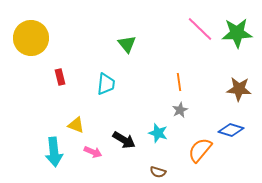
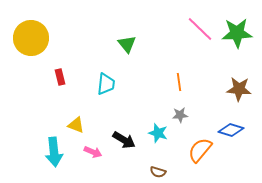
gray star: moved 5 px down; rotated 21 degrees clockwise
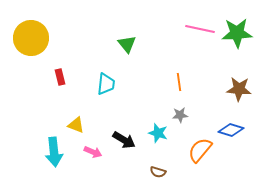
pink line: rotated 32 degrees counterclockwise
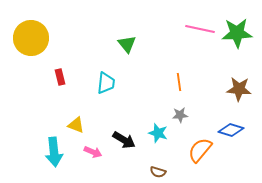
cyan trapezoid: moved 1 px up
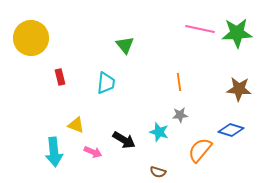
green triangle: moved 2 px left, 1 px down
cyan star: moved 1 px right, 1 px up
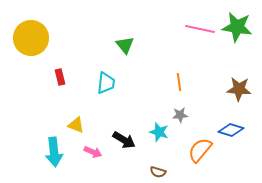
green star: moved 6 px up; rotated 12 degrees clockwise
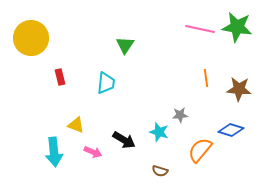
green triangle: rotated 12 degrees clockwise
orange line: moved 27 px right, 4 px up
brown semicircle: moved 2 px right, 1 px up
